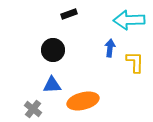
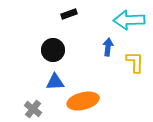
blue arrow: moved 2 px left, 1 px up
blue triangle: moved 3 px right, 3 px up
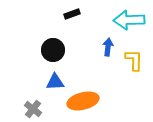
black rectangle: moved 3 px right
yellow L-shape: moved 1 px left, 2 px up
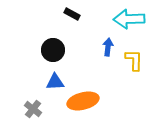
black rectangle: rotated 49 degrees clockwise
cyan arrow: moved 1 px up
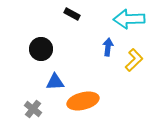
black circle: moved 12 px left, 1 px up
yellow L-shape: rotated 45 degrees clockwise
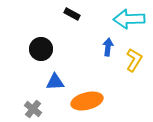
yellow L-shape: rotated 15 degrees counterclockwise
orange ellipse: moved 4 px right
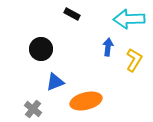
blue triangle: rotated 18 degrees counterclockwise
orange ellipse: moved 1 px left
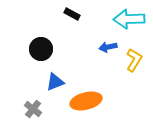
blue arrow: rotated 108 degrees counterclockwise
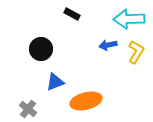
blue arrow: moved 2 px up
yellow L-shape: moved 2 px right, 8 px up
gray cross: moved 5 px left
